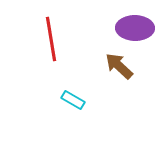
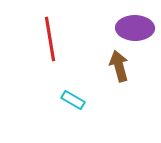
red line: moved 1 px left
brown arrow: rotated 32 degrees clockwise
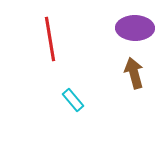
brown arrow: moved 15 px right, 7 px down
cyan rectangle: rotated 20 degrees clockwise
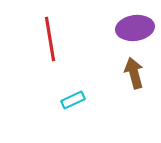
purple ellipse: rotated 9 degrees counterclockwise
cyan rectangle: rotated 75 degrees counterclockwise
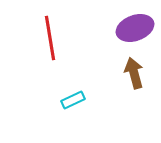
purple ellipse: rotated 12 degrees counterclockwise
red line: moved 1 px up
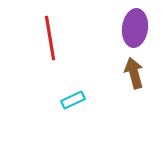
purple ellipse: rotated 63 degrees counterclockwise
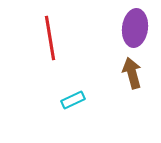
brown arrow: moved 2 px left
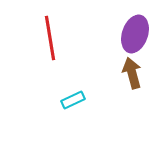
purple ellipse: moved 6 px down; rotated 12 degrees clockwise
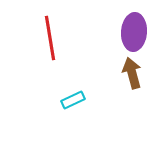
purple ellipse: moved 1 px left, 2 px up; rotated 15 degrees counterclockwise
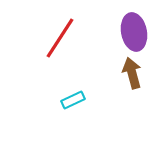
purple ellipse: rotated 15 degrees counterclockwise
red line: moved 10 px right; rotated 42 degrees clockwise
